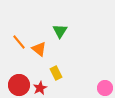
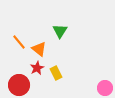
red star: moved 3 px left, 20 px up
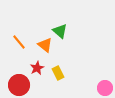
green triangle: rotated 21 degrees counterclockwise
orange triangle: moved 6 px right, 4 px up
yellow rectangle: moved 2 px right
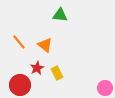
green triangle: moved 16 px up; rotated 35 degrees counterclockwise
yellow rectangle: moved 1 px left
red circle: moved 1 px right
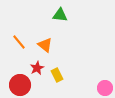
yellow rectangle: moved 2 px down
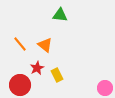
orange line: moved 1 px right, 2 px down
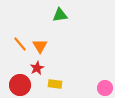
green triangle: rotated 14 degrees counterclockwise
orange triangle: moved 5 px left, 1 px down; rotated 21 degrees clockwise
yellow rectangle: moved 2 px left, 9 px down; rotated 56 degrees counterclockwise
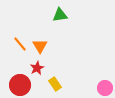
yellow rectangle: rotated 48 degrees clockwise
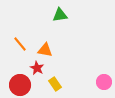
orange triangle: moved 5 px right, 4 px down; rotated 49 degrees counterclockwise
red star: rotated 16 degrees counterclockwise
pink circle: moved 1 px left, 6 px up
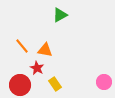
green triangle: rotated 21 degrees counterclockwise
orange line: moved 2 px right, 2 px down
